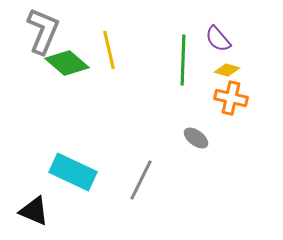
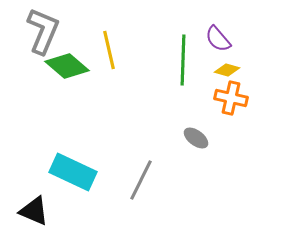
green diamond: moved 3 px down
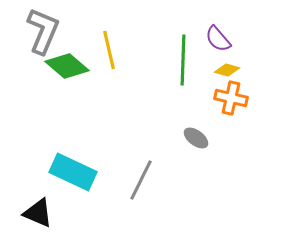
black triangle: moved 4 px right, 2 px down
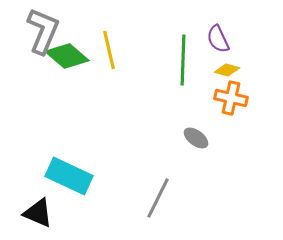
purple semicircle: rotated 16 degrees clockwise
green diamond: moved 10 px up
cyan rectangle: moved 4 px left, 4 px down
gray line: moved 17 px right, 18 px down
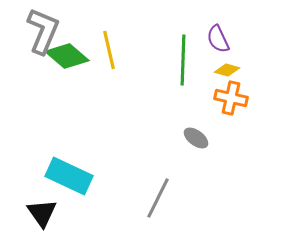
black triangle: moved 4 px right; rotated 32 degrees clockwise
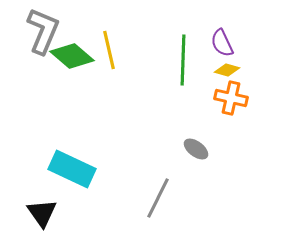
purple semicircle: moved 4 px right, 4 px down
green diamond: moved 5 px right
gray ellipse: moved 11 px down
cyan rectangle: moved 3 px right, 7 px up
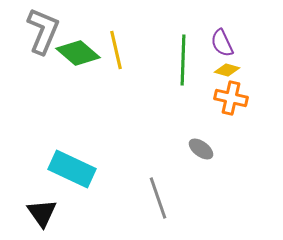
yellow line: moved 7 px right
green diamond: moved 6 px right, 3 px up
gray ellipse: moved 5 px right
gray line: rotated 45 degrees counterclockwise
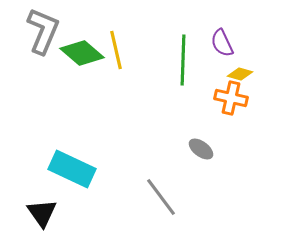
green diamond: moved 4 px right
yellow diamond: moved 13 px right, 4 px down
gray line: moved 3 px right, 1 px up; rotated 18 degrees counterclockwise
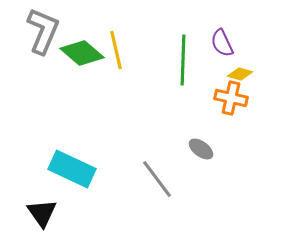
gray line: moved 4 px left, 18 px up
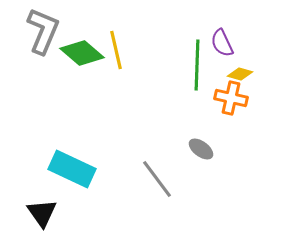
green line: moved 14 px right, 5 px down
